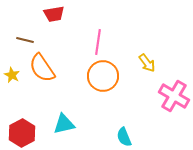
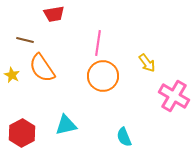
pink line: moved 1 px down
cyan triangle: moved 2 px right, 1 px down
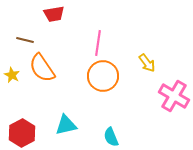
cyan semicircle: moved 13 px left
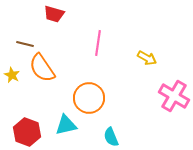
red trapezoid: rotated 25 degrees clockwise
brown line: moved 4 px down
yellow arrow: moved 5 px up; rotated 24 degrees counterclockwise
orange circle: moved 14 px left, 22 px down
red hexagon: moved 5 px right, 1 px up; rotated 12 degrees counterclockwise
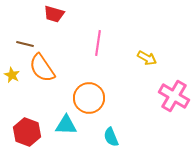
cyan triangle: rotated 15 degrees clockwise
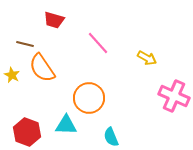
red trapezoid: moved 6 px down
pink line: rotated 50 degrees counterclockwise
pink cross: rotated 8 degrees counterclockwise
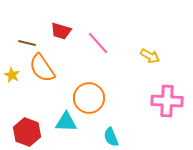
red trapezoid: moved 7 px right, 11 px down
brown line: moved 2 px right, 1 px up
yellow arrow: moved 3 px right, 2 px up
pink cross: moved 7 px left, 5 px down; rotated 20 degrees counterclockwise
cyan triangle: moved 3 px up
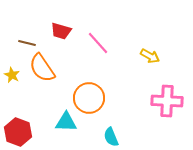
red hexagon: moved 9 px left
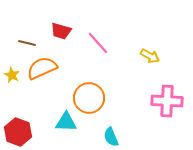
orange semicircle: rotated 100 degrees clockwise
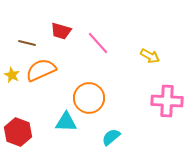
orange semicircle: moved 1 px left, 2 px down
cyan semicircle: rotated 72 degrees clockwise
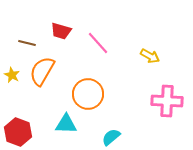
orange semicircle: moved 1 px right, 1 px down; rotated 36 degrees counterclockwise
orange circle: moved 1 px left, 4 px up
cyan triangle: moved 2 px down
